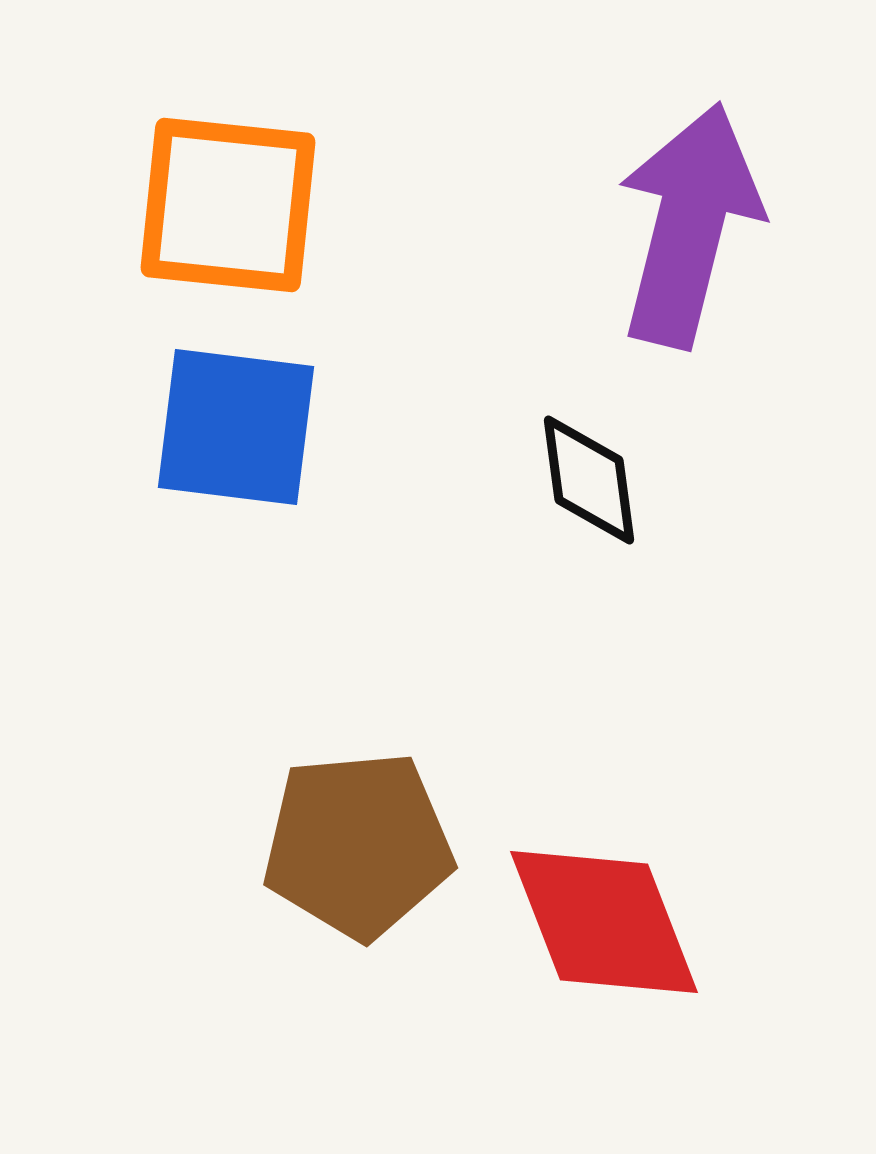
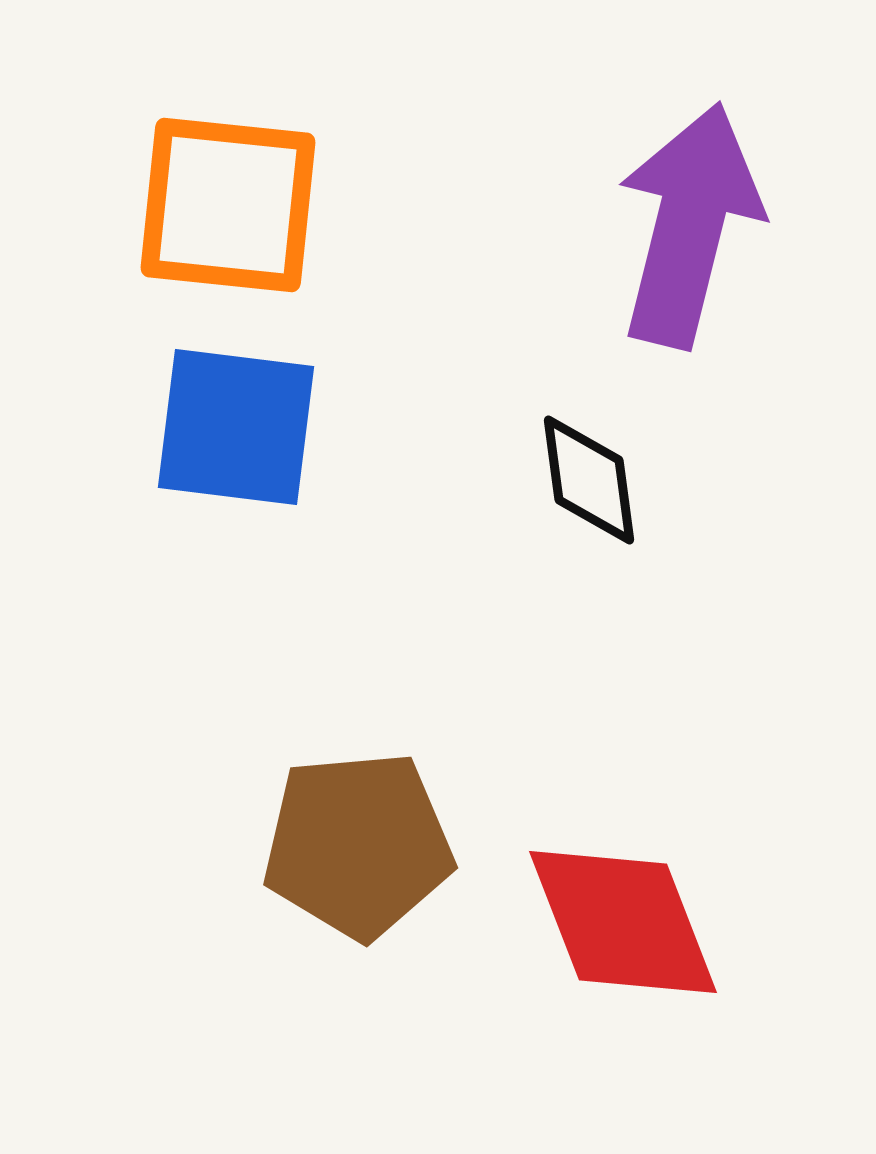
red diamond: moved 19 px right
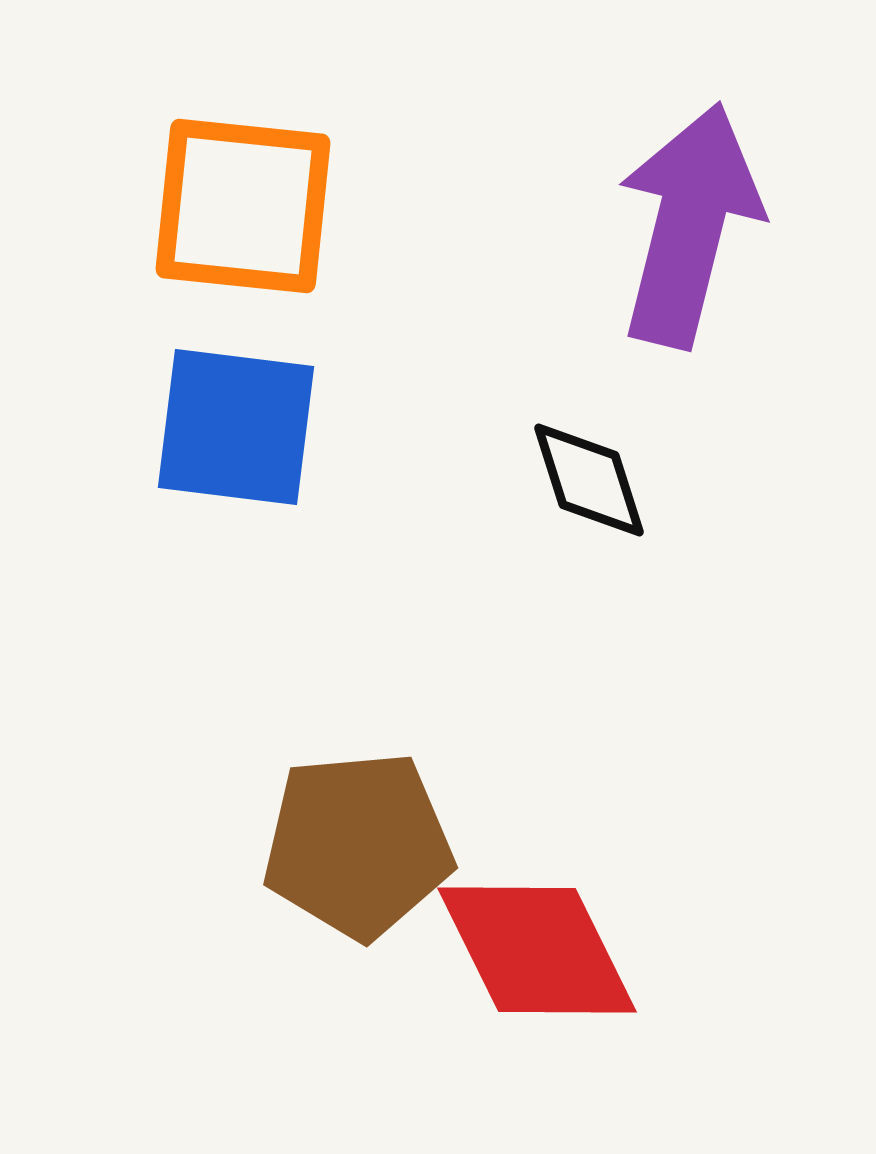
orange square: moved 15 px right, 1 px down
black diamond: rotated 10 degrees counterclockwise
red diamond: moved 86 px left, 28 px down; rotated 5 degrees counterclockwise
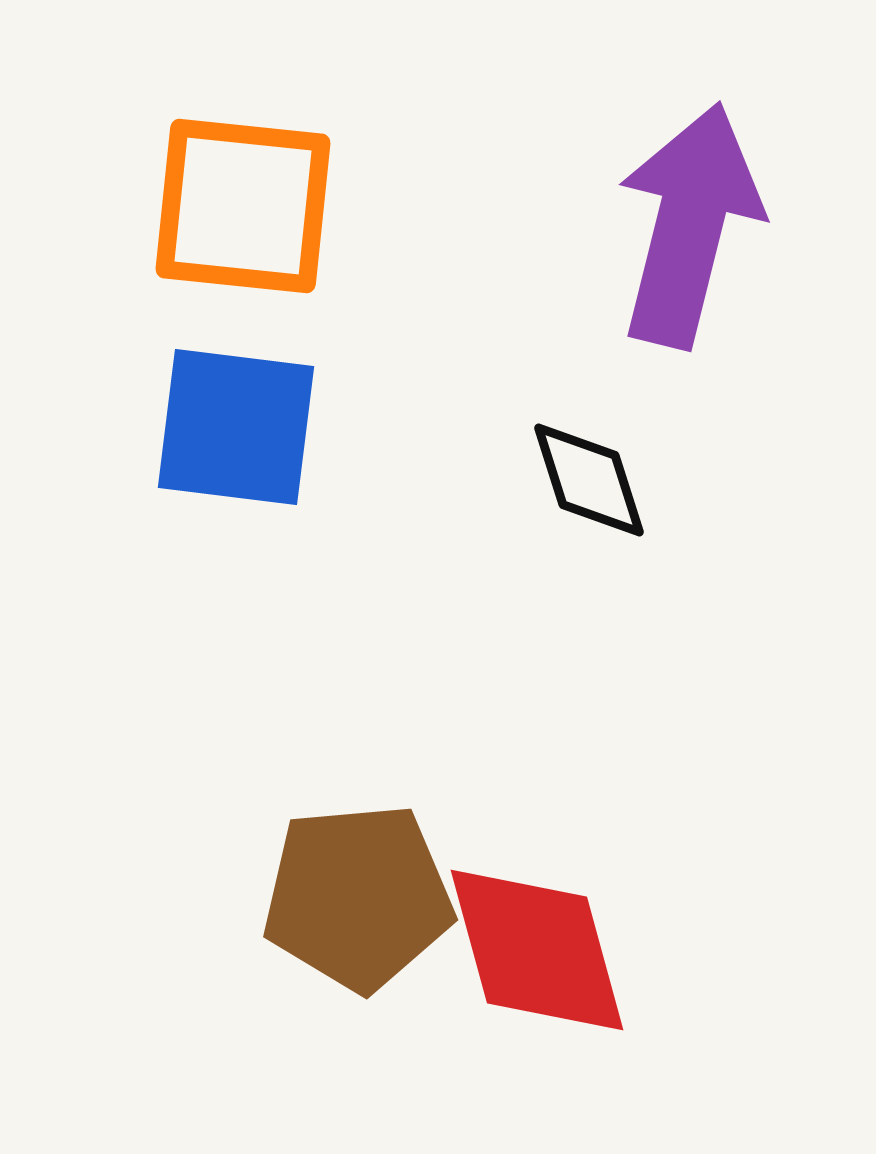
brown pentagon: moved 52 px down
red diamond: rotated 11 degrees clockwise
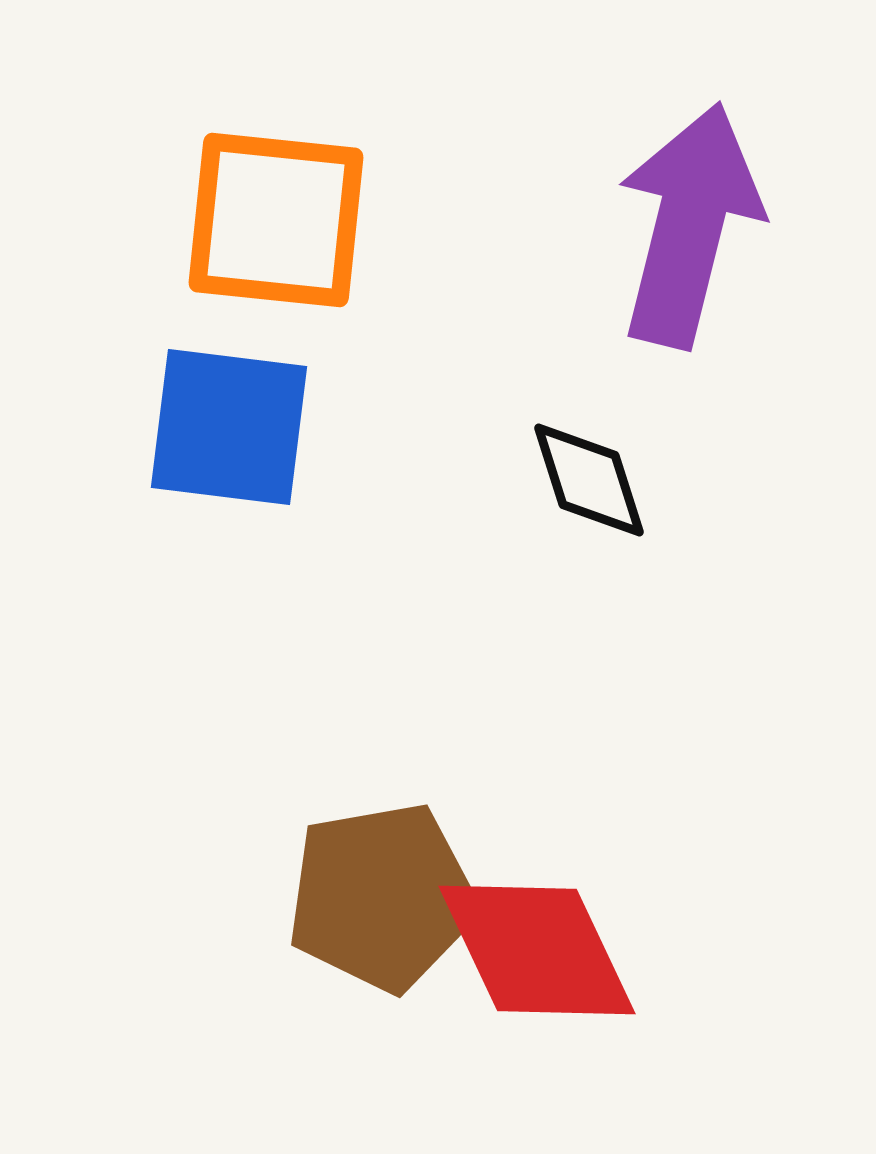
orange square: moved 33 px right, 14 px down
blue square: moved 7 px left
brown pentagon: moved 24 px right; rotated 5 degrees counterclockwise
red diamond: rotated 10 degrees counterclockwise
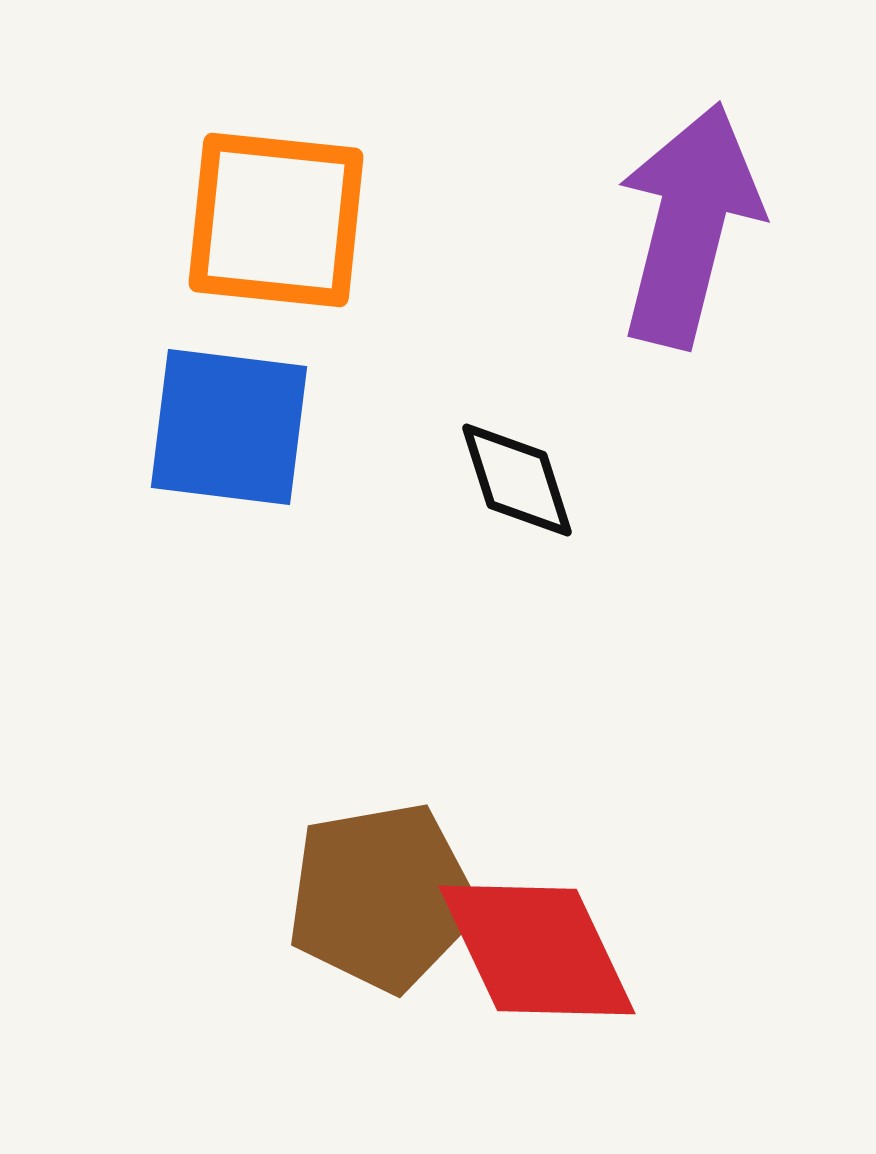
black diamond: moved 72 px left
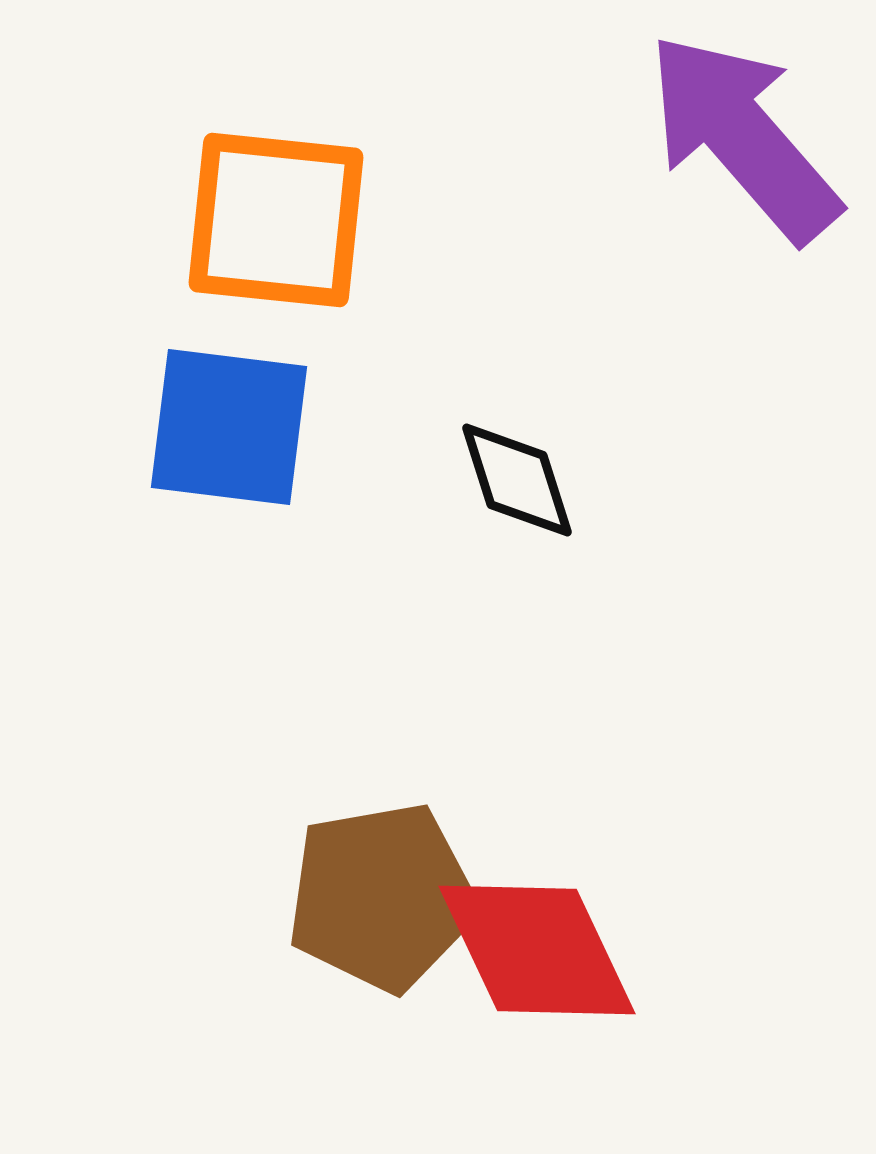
purple arrow: moved 54 px right, 88 px up; rotated 55 degrees counterclockwise
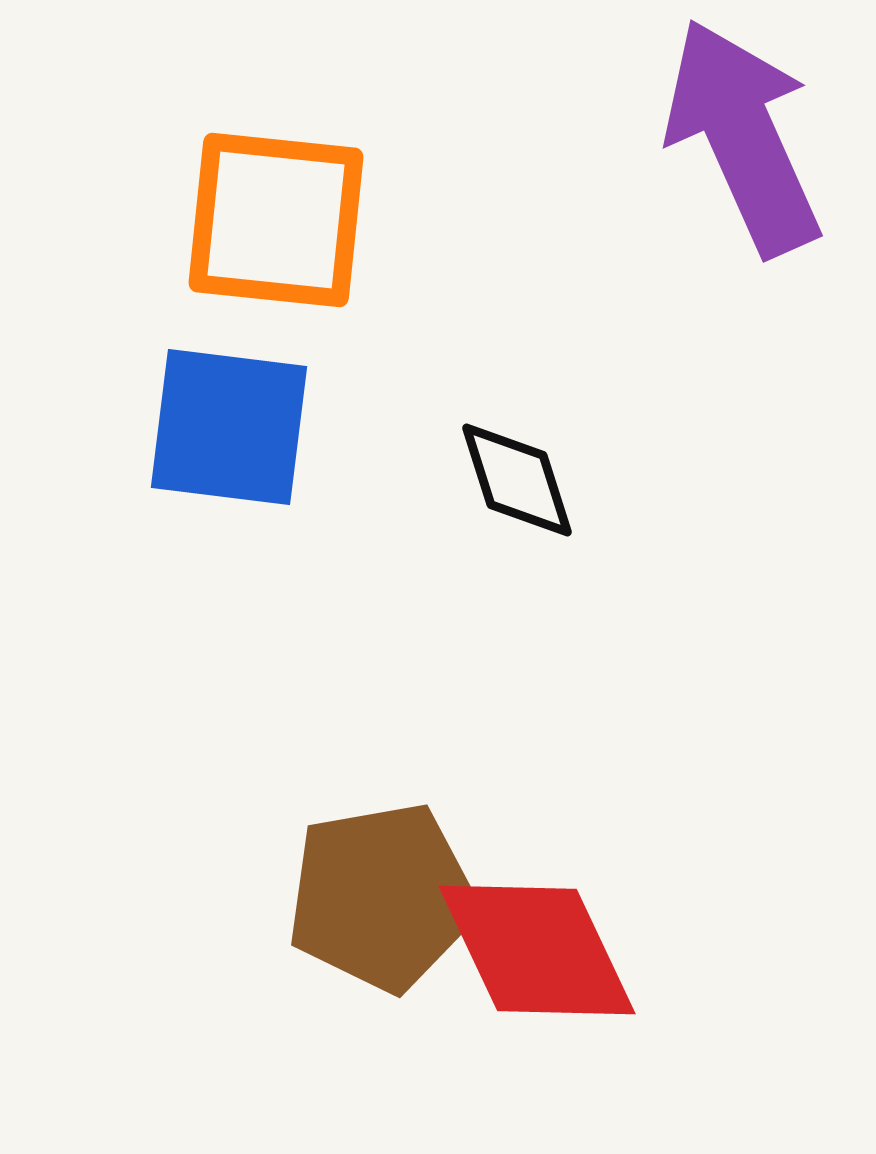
purple arrow: rotated 17 degrees clockwise
